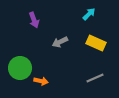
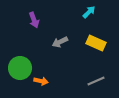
cyan arrow: moved 2 px up
gray line: moved 1 px right, 3 px down
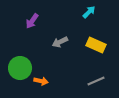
purple arrow: moved 2 px left, 1 px down; rotated 56 degrees clockwise
yellow rectangle: moved 2 px down
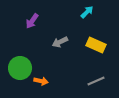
cyan arrow: moved 2 px left
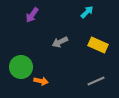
purple arrow: moved 6 px up
yellow rectangle: moved 2 px right
green circle: moved 1 px right, 1 px up
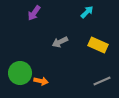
purple arrow: moved 2 px right, 2 px up
green circle: moved 1 px left, 6 px down
gray line: moved 6 px right
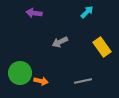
purple arrow: rotated 63 degrees clockwise
yellow rectangle: moved 4 px right, 2 px down; rotated 30 degrees clockwise
gray line: moved 19 px left; rotated 12 degrees clockwise
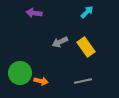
yellow rectangle: moved 16 px left
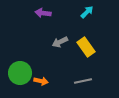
purple arrow: moved 9 px right
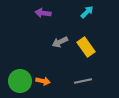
green circle: moved 8 px down
orange arrow: moved 2 px right
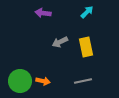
yellow rectangle: rotated 24 degrees clockwise
